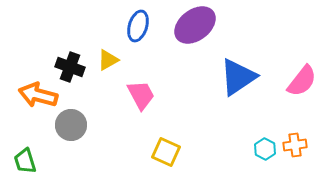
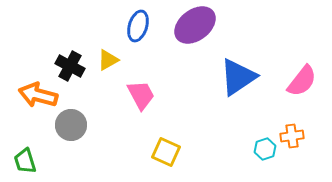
black cross: moved 1 px up; rotated 8 degrees clockwise
orange cross: moved 3 px left, 9 px up
cyan hexagon: rotated 15 degrees clockwise
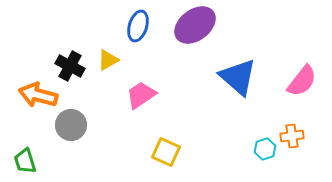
blue triangle: rotated 45 degrees counterclockwise
pink trapezoid: rotated 96 degrees counterclockwise
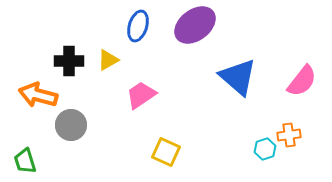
black cross: moved 1 px left, 5 px up; rotated 28 degrees counterclockwise
orange cross: moved 3 px left, 1 px up
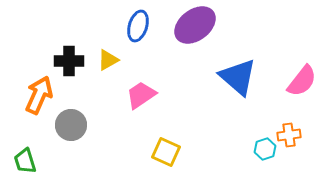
orange arrow: moved 1 px right; rotated 99 degrees clockwise
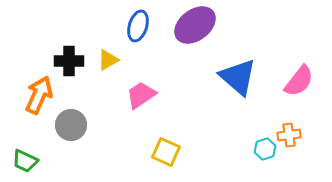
pink semicircle: moved 3 px left
green trapezoid: rotated 48 degrees counterclockwise
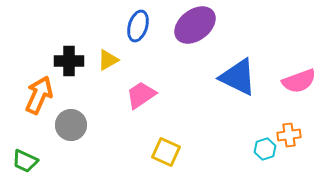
blue triangle: rotated 15 degrees counterclockwise
pink semicircle: rotated 32 degrees clockwise
